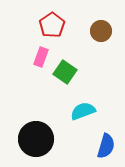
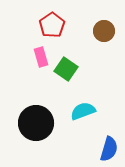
brown circle: moved 3 px right
pink rectangle: rotated 36 degrees counterclockwise
green square: moved 1 px right, 3 px up
black circle: moved 16 px up
blue semicircle: moved 3 px right, 3 px down
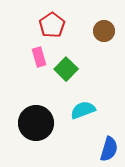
pink rectangle: moved 2 px left
green square: rotated 10 degrees clockwise
cyan semicircle: moved 1 px up
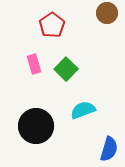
brown circle: moved 3 px right, 18 px up
pink rectangle: moved 5 px left, 7 px down
black circle: moved 3 px down
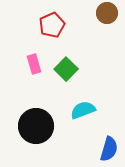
red pentagon: rotated 10 degrees clockwise
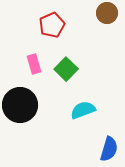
black circle: moved 16 px left, 21 px up
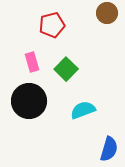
red pentagon: rotated 10 degrees clockwise
pink rectangle: moved 2 px left, 2 px up
black circle: moved 9 px right, 4 px up
